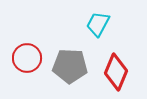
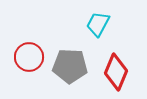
red circle: moved 2 px right, 1 px up
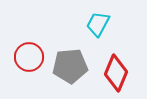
gray pentagon: rotated 8 degrees counterclockwise
red diamond: moved 1 px down
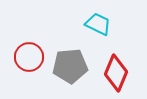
cyan trapezoid: rotated 88 degrees clockwise
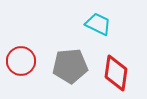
red circle: moved 8 px left, 4 px down
red diamond: rotated 15 degrees counterclockwise
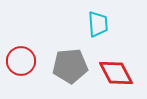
cyan trapezoid: rotated 60 degrees clockwise
red diamond: rotated 36 degrees counterclockwise
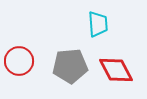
red circle: moved 2 px left
red diamond: moved 3 px up
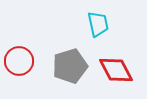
cyan trapezoid: rotated 8 degrees counterclockwise
gray pentagon: rotated 12 degrees counterclockwise
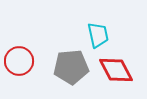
cyan trapezoid: moved 11 px down
gray pentagon: moved 1 px right, 1 px down; rotated 12 degrees clockwise
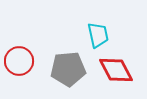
gray pentagon: moved 3 px left, 2 px down
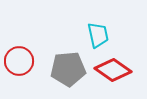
red diamond: moved 3 px left; rotated 27 degrees counterclockwise
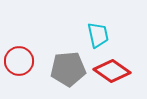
red diamond: moved 1 px left, 1 px down
